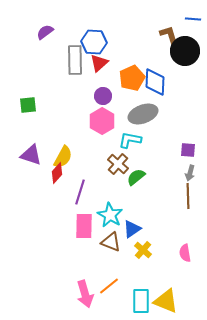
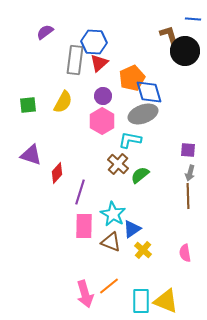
gray rectangle: rotated 8 degrees clockwise
blue diamond: moved 6 px left, 10 px down; rotated 20 degrees counterclockwise
yellow semicircle: moved 55 px up
green semicircle: moved 4 px right, 2 px up
cyan star: moved 3 px right, 1 px up
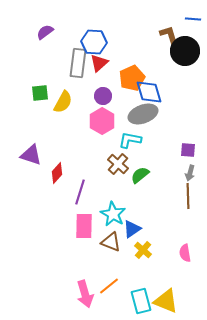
gray rectangle: moved 3 px right, 3 px down
green square: moved 12 px right, 12 px up
cyan rectangle: rotated 15 degrees counterclockwise
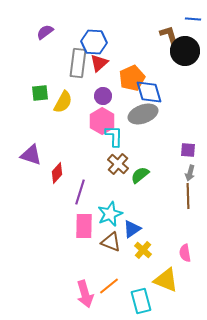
cyan L-shape: moved 16 px left, 4 px up; rotated 80 degrees clockwise
cyan star: moved 3 px left; rotated 20 degrees clockwise
yellow triangle: moved 21 px up
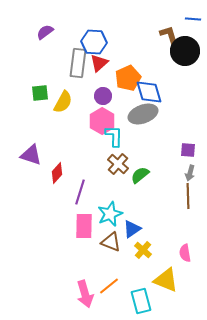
orange pentagon: moved 4 px left
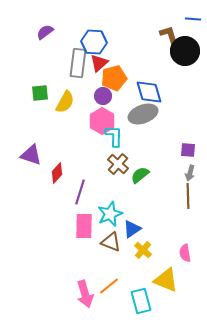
orange pentagon: moved 14 px left; rotated 10 degrees clockwise
yellow semicircle: moved 2 px right
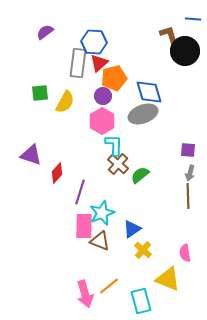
cyan L-shape: moved 9 px down
cyan star: moved 8 px left, 1 px up
brown triangle: moved 11 px left, 1 px up
yellow triangle: moved 2 px right, 1 px up
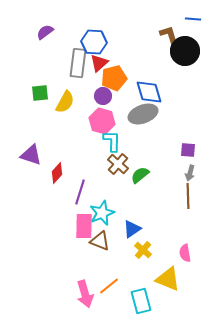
pink hexagon: rotated 15 degrees counterclockwise
cyan L-shape: moved 2 px left, 4 px up
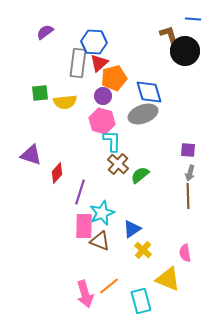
yellow semicircle: rotated 55 degrees clockwise
